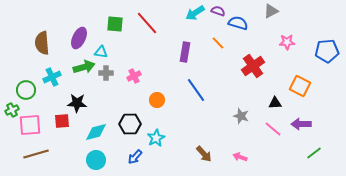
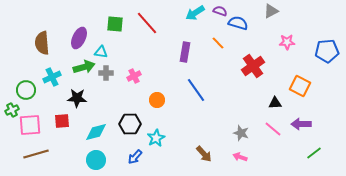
purple semicircle: moved 2 px right
black star: moved 5 px up
gray star: moved 17 px down
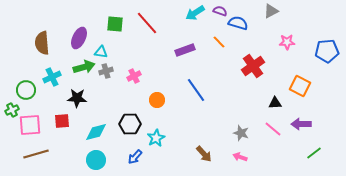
orange line: moved 1 px right, 1 px up
purple rectangle: moved 2 px up; rotated 60 degrees clockwise
gray cross: moved 2 px up; rotated 16 degrees counterclockwise
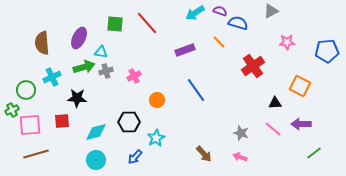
black hexagon: moved 1 px left, 2 px up
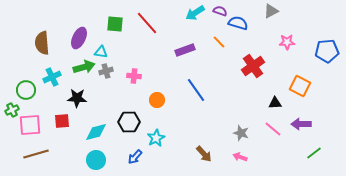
pink cross: rotated 32 degrees clockwise
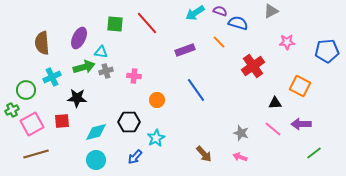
pink square: moved 2 px right, 1 px up; rotated 25 degrees counterclockwise
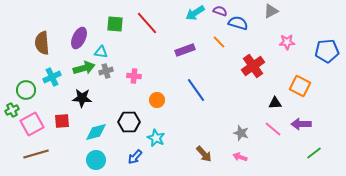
green arrow: moved 1 px down
black star: moved 5 px right
cyan star: rotated 18 degrees counterclockwise
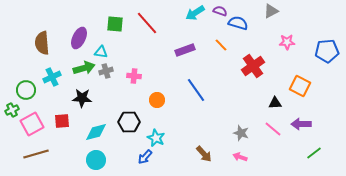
orange line: moved 2 px right, 3 px down
blue arrow: moved 10 px right
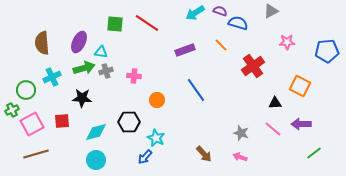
red line: rotated 15 degrees counterclockwise
purple ellipse: moved 4 px down
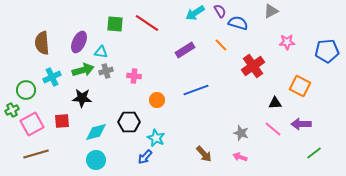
purple semicircle: rotated 40 degrees clockwise
purple rectangle: rotated 12 degrees counterclockwise
green arrow: moved 1 px left, 2 px down
blue line: rotated 75 degrees counterclockwise
